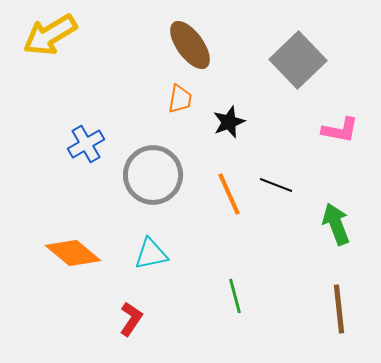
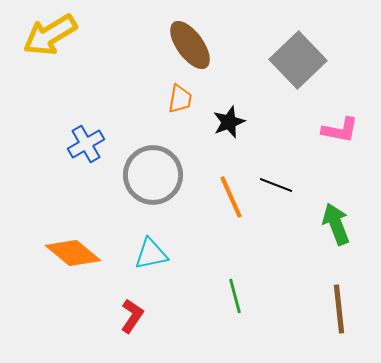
orange line: moved 2 px right, 3 px down
red L-shape: moved 1 px right, 3 px up
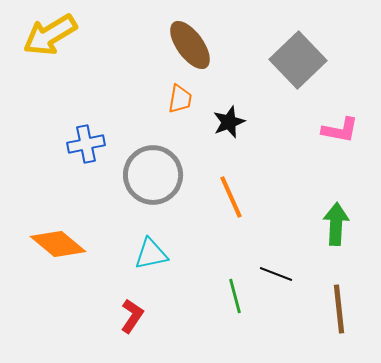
blue cross: rotated 18 degrees clockwise
black line: moved 89 px down
green arrow: rotated 24 degrees clockwise
orange diamond: moved 15 px left, 9 px up
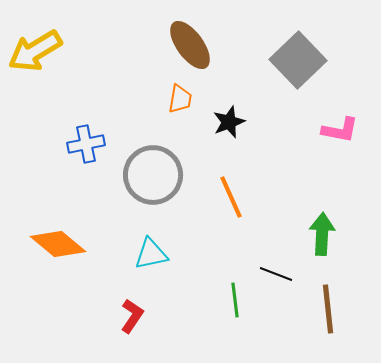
yellow arrow: moved 15 px left, 16 px down
green arrow: moved 14 px left, 10 px down
green line: moved 4 px down; rotated 8 degrees clockwise
brown line: moved 11 px left
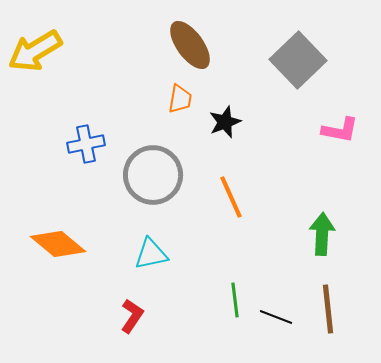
black star: moved 4 px left
black line: moved 43 px down
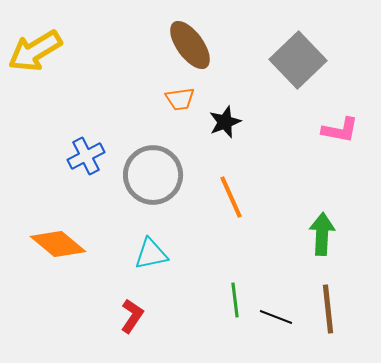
orange trapezoid: rotated 72 degrees clockwise
blue cross: moved 12 px down; rotated 15 degrees counterclockwise
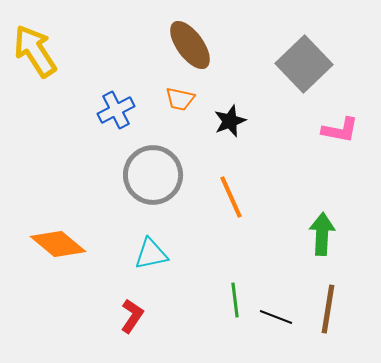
yellow arrow: rotated 88 degrees clockwise
gray square: moved 6 px right, 4 px down
orange trapezoid: rotated 20 degrees clockwise
black star: moved 5 px right, 1 px up
blue cross: moved 30 px right, 46 px up
brown line: rotated 15 degrees clockwise
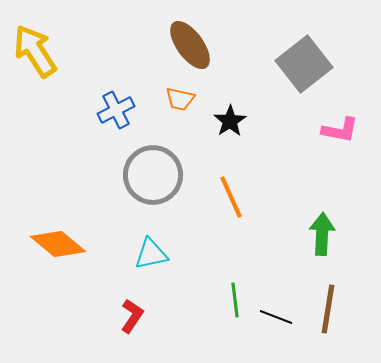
gray square: rotated 6 degrees clockwise
black star: rotated 12 degrees counterclockwise
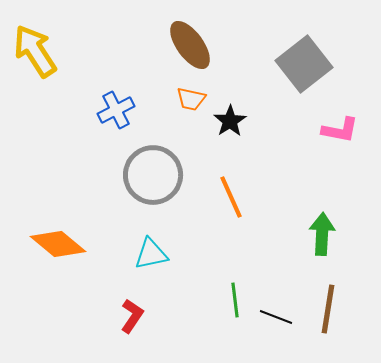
orange trapezoid: moved 11 px right
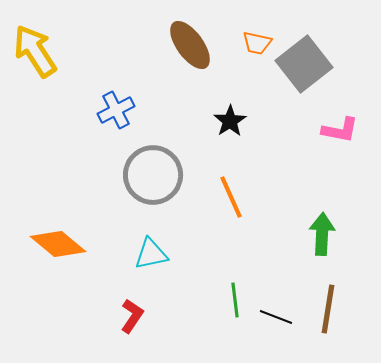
orange trapezoid: moved 66 px right, 56 px up
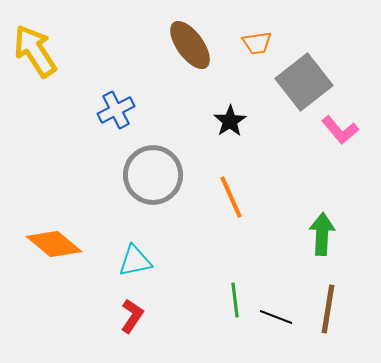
orange trapezoid: rotated 20 degrees counterclockwise
gray square: moved 18 px down
pink L-shape: rotated 39 degrees clockwise
orange diamond: moved 4 px left
cyan triangle: moved 16 px left, 7 px down
